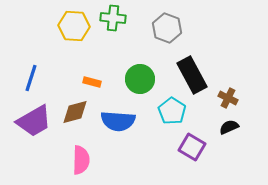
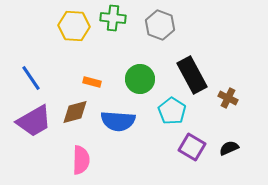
gray hexagon: moved 7 px left, 3 px up
blue line: rotated 52 degrees counterclockwise
black semicircle: moved 21 px down
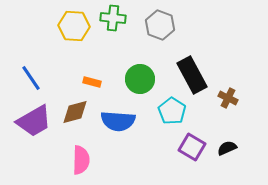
black semicircle: moved 2 px left
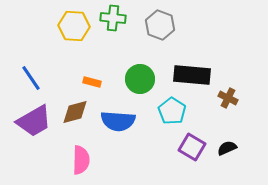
black rectangle: rotated 57 degrees counterclockwise
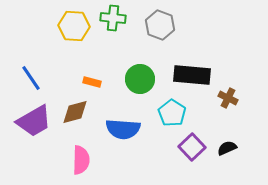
cyan pentagon: moved 2 px down
blue semicircle: moved 5 px right, 8 px down
purple square: rotated 16 degrees clockwise
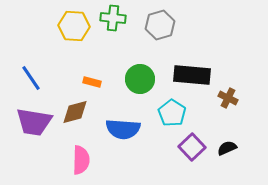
gray hexagon: rotated 24 degrees clockwise
purple trapezoid: moved 1 px down; rotated 39 degrees clockwise
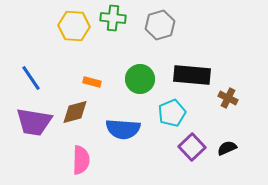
cyan pentagon: rotated 16 degrees clockwise
